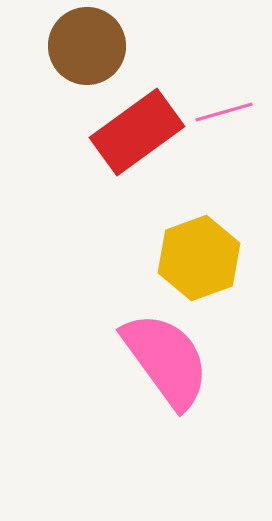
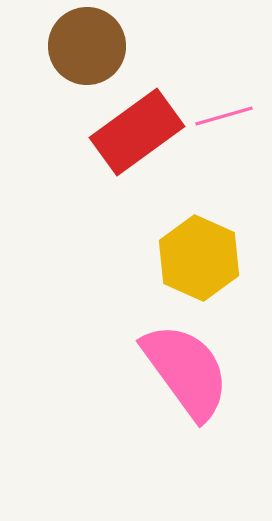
pink line: moved 4 px down
yellow hexagon: rotated 16 degrees counterclockwise
pink semicircle: moved 20 px right, 11 px down
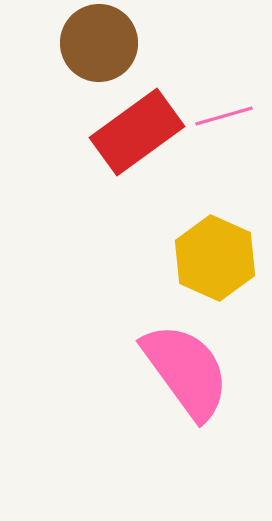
brown circle: moved 12 px right, 3 px up
yellow hexagon: moved 16 px right
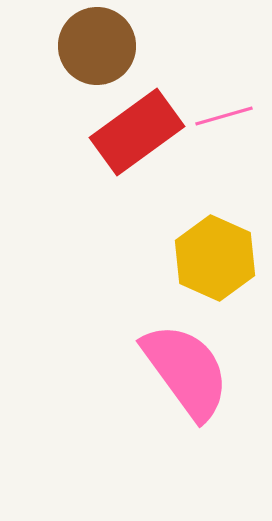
brown circle: moved 2 px left, 3 px down
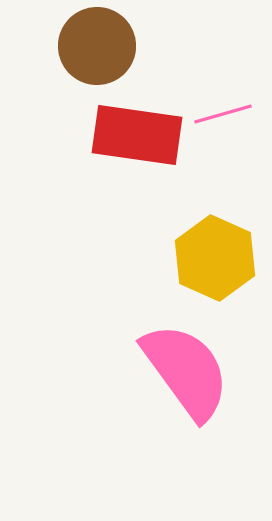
pink line: moved 1 px left, 2 px up
red rectangle: moved 3 px down; rotated 44 degrees clockwise
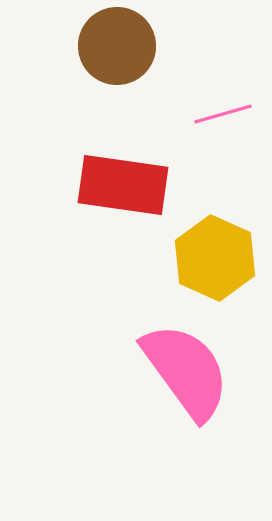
brown circle: moved 20 px right
red rectangle: moved 14 px left, 50 px down
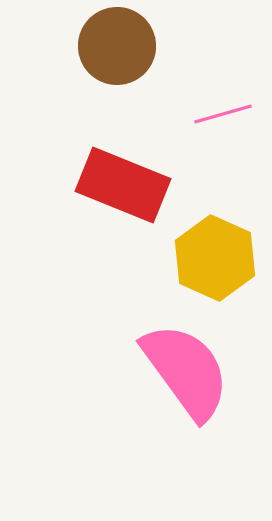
red rectangle: rotated 14 degrees clockwise
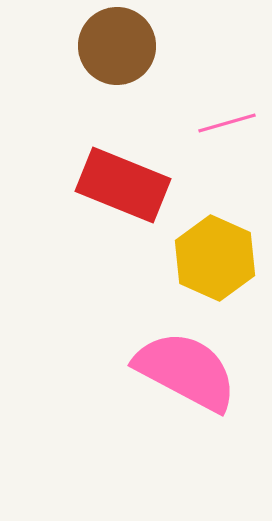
pink line: moved 4 px right, 9 px down
pink semicircle: rotated 26 degrees counterclockwise
